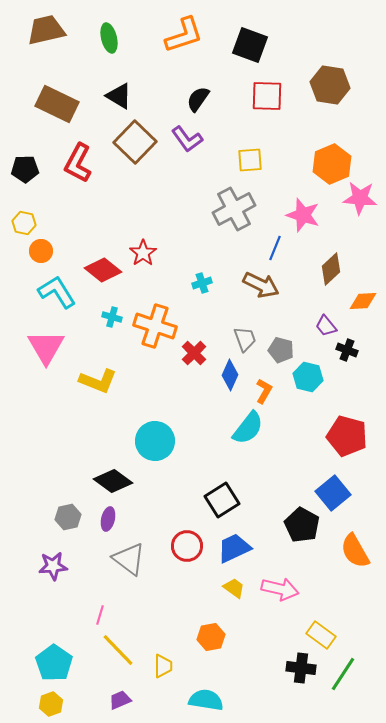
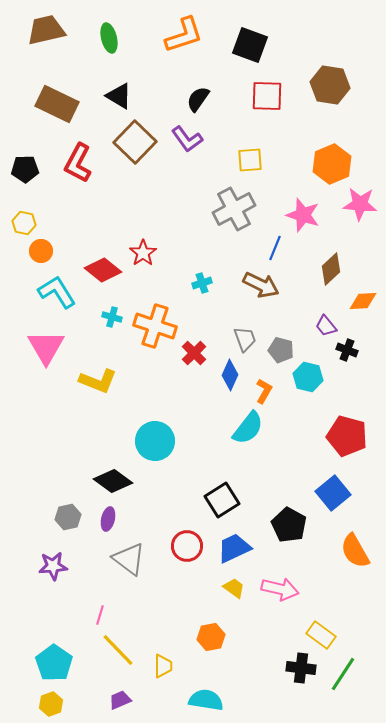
pink star at (360, 198): moved 6 px down
black pentagon at (302, 525): moved 13 px left
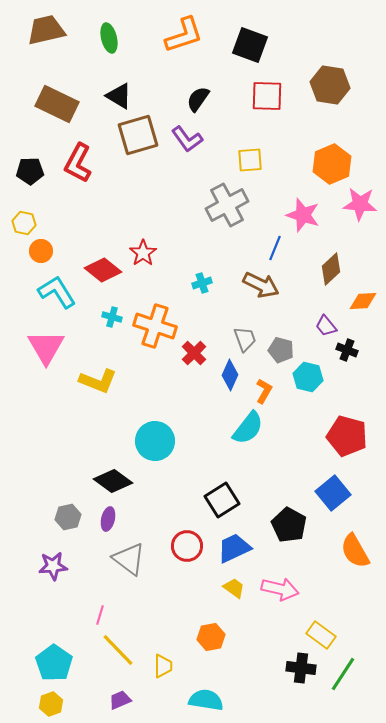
brown square at (135, 142): moved 3 px right, 7 px up; rotated 30 degrees clockwise
black pentagon at (25, 169): moved 5 px right, 2 px down
gray cross at (234, 209): moved 7 px left, 4 px up
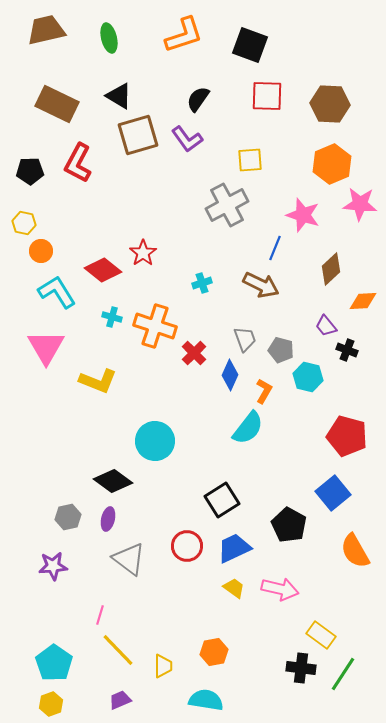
brown hexagon at (330, 85): moved 19 px down; rotated 6 degrees counterclockwise
orange hexagon at (211, 637): moved 3 px right, 15 px down
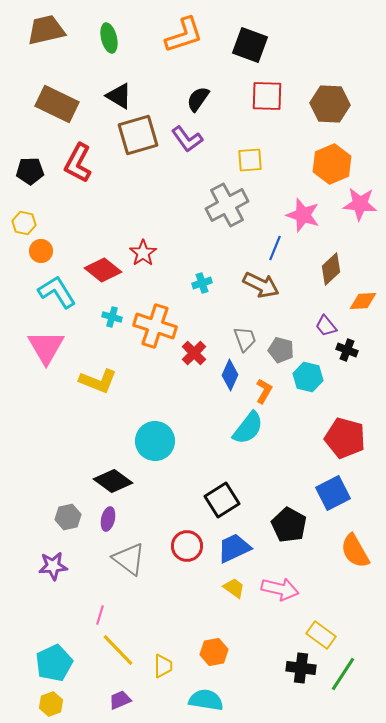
red pentagon at (347, 436): moved 2 px left, 2 px down
blue square at (333, 493): rotated 12 degrees clockwise
cyan pentagon at (54, 663): rotated 12 degrees clockwise
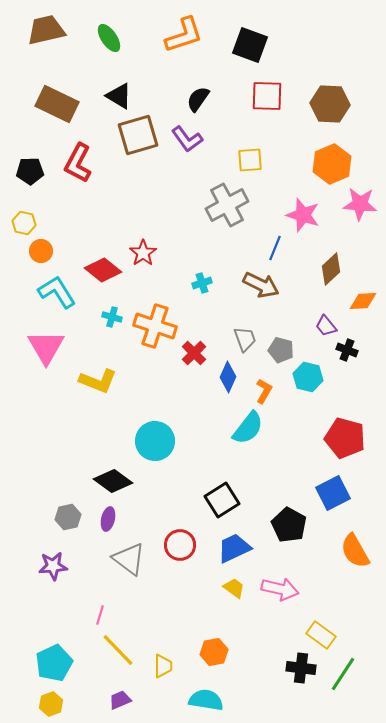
green ellipse at (109, 38): rotated 20 degrees counterclockwise
blue diamond at (230, 375): moved 2 px left, 2 px down
red circle at (187, 546): moved 7 px left, 1 px up
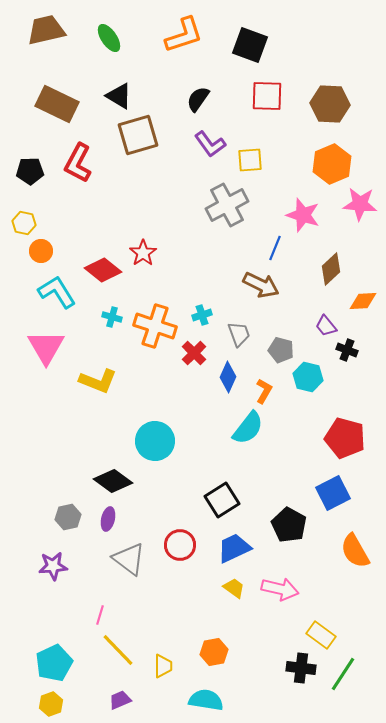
purple L-shape at (187, 139): moved 23 px right, 5 px down
cyan cross at (202, 283): moved 32 px down
gray trapezoid at (245, 339): moved 6 px left, 5 px up
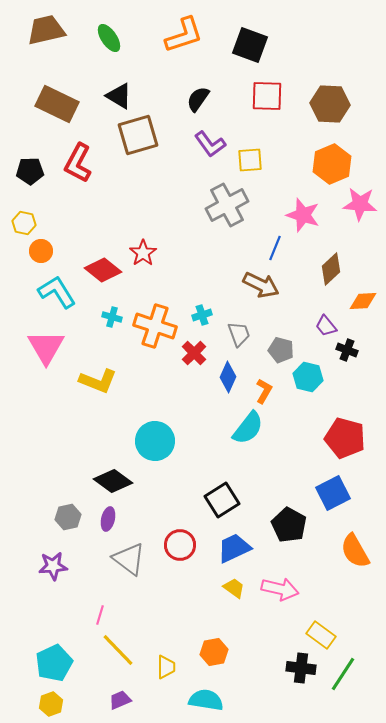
yellow trapezoid at (163, 666): moved 3 px right, 1 px down
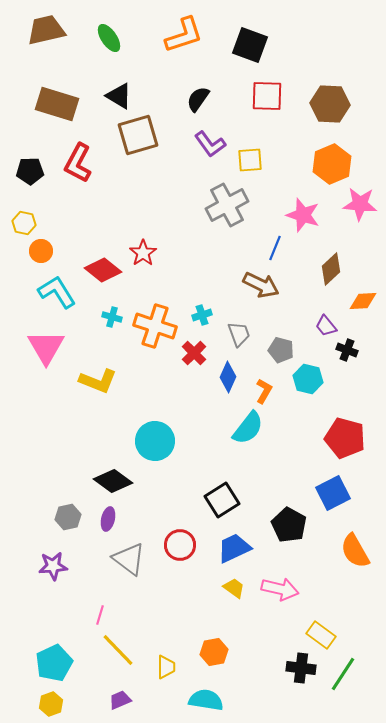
brown rectangle at (57, 104): rotated 9 degrees counterclockwise
cyan hexagon at (308, 377): moved 2 px down
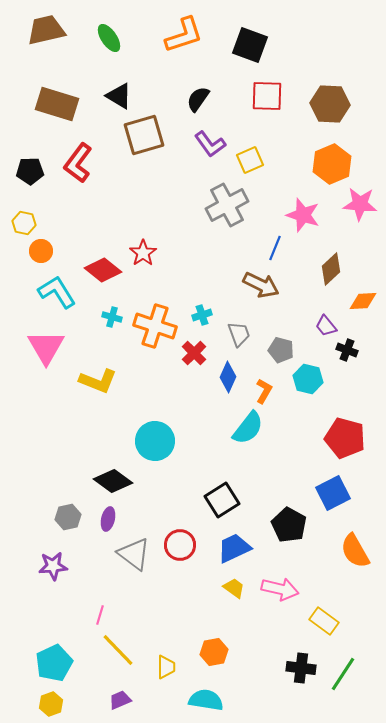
brown square at (138, 135): moved 6 px right
yellow square at (250, 160): rotated 20 degrees counterclockwise
red L-shape at (78, 163): rotated 9 degrees clockwise
gray triangle at (129, 559): moved 5 px right, 5 px up
yellow rectangle at (321, 635): moved 3 px right, 14 px up
